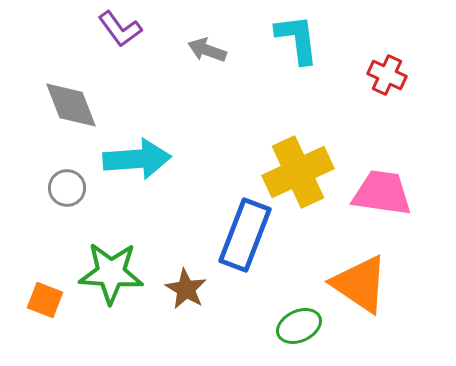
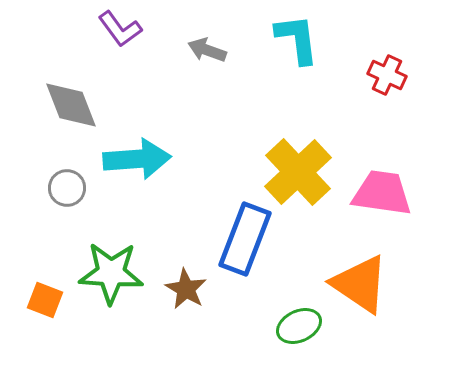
yellow cross: rotated 18 degrees counterclockwise
blue rectangle: moved 4 px down
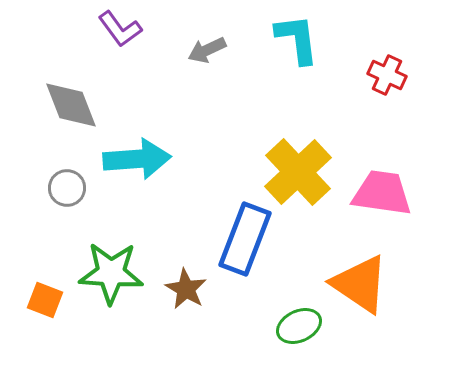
gray arrow: rotated 45 degrees counterclockwise
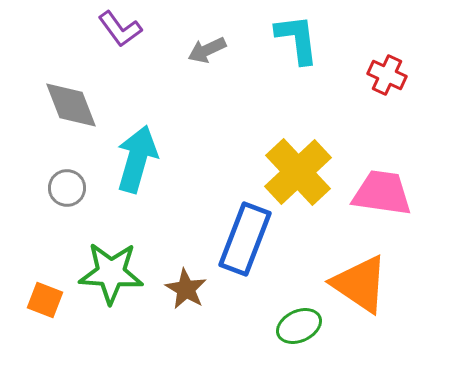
cyan arrow: rotated 70 degrees counterclockwise
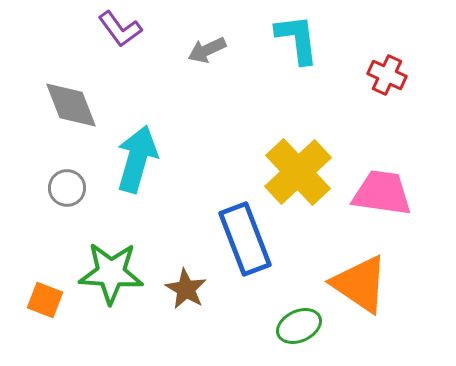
blue rectangle: rotated 42 degrees counterclockwise
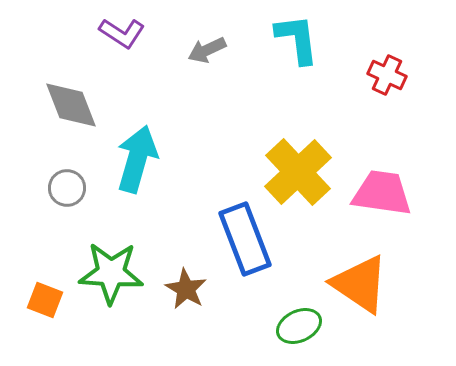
purple L-shape: moved 2 px right, 4 px down; rotated 21 degrees counterclockwise
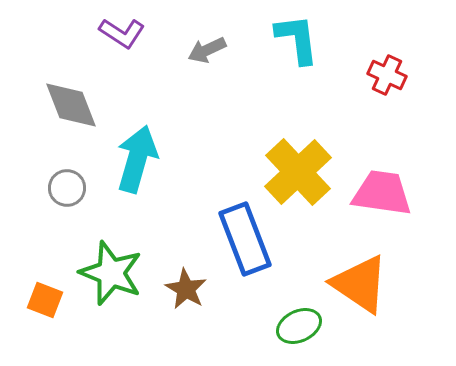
green star: rotated 18 degrees clockwise
